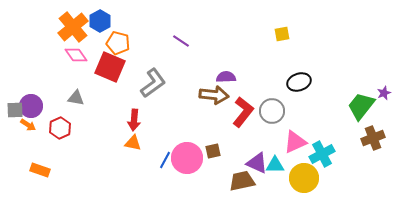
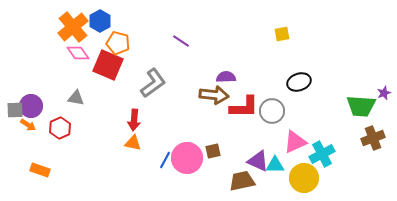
pink diamond: moved 2 px right, 2 px up
red square: moved 2 px left, 2 px up
green trapezoid: rotated 124 degrees counterclockwise
red L-shape: moved 1 px right, 5 px up; rotated 52 degrees clockwise
purple triangle: moved 1 px right, 2 px up
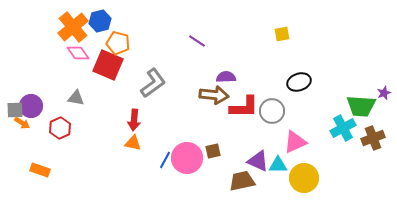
blue hexagon: rotated 15 degrees clockwise
purple line: moved 16 px right
orange arrow: moved 6 px left, 2 px up
cyan cross: moved 21 px right, 26 px up
cyan triangle: moved 3 px right
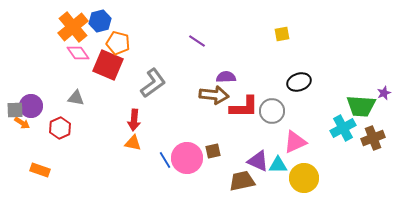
blue line: rotated 60 degrees counterclockwise
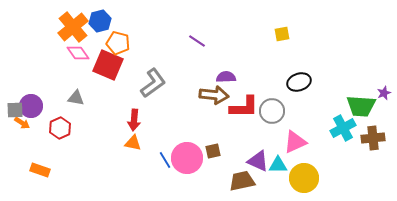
brown cross: rotated 15 degrees clockwise
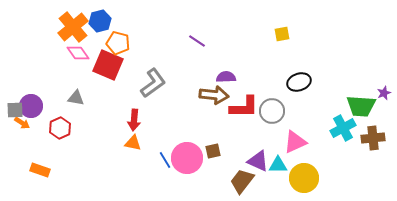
brown trapezoid: rotated 40 degrees counterclockwise
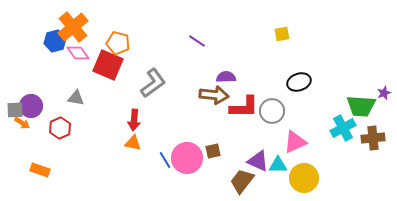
blue hexagon: moved 45 px left, 20 px down
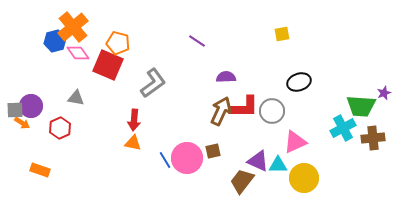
brown arrow: moved 7 px right, 16 px down; rotated 72 degrees counterclockwise
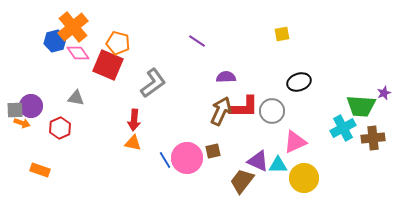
orange arrow: rotated 14 degrees counterclockwise
